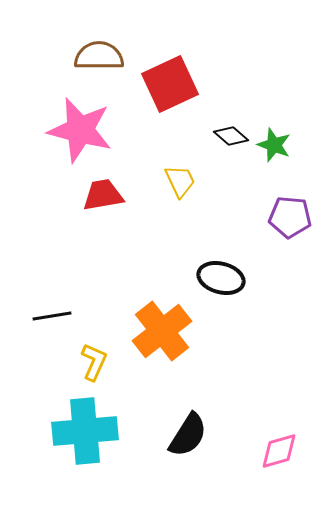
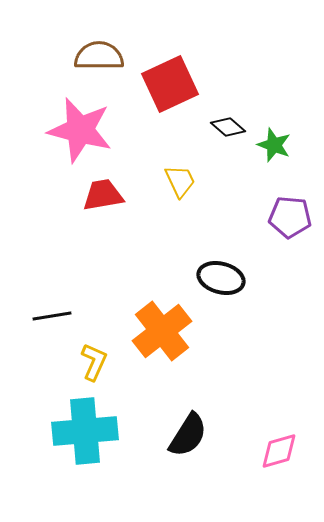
black diamond: moved 3 px left, 9 px up
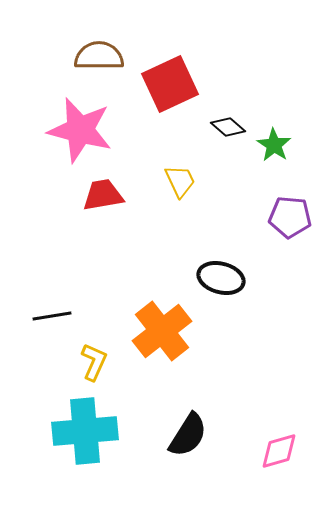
green star: rotated 12 degrees clockwise
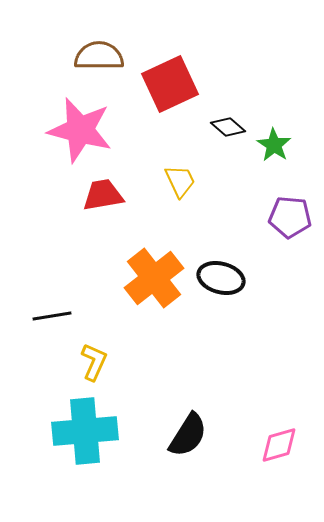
orange cross: moved 8 px left, 53 px up
pink diamond: moved 6 px up
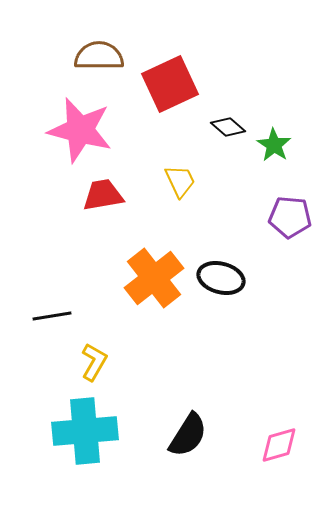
yellow L-shape: rotated 6 degrees clockwise
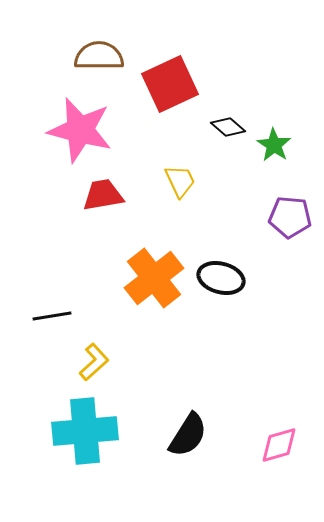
yellow L-shape: rotated 18 degrees clockwise
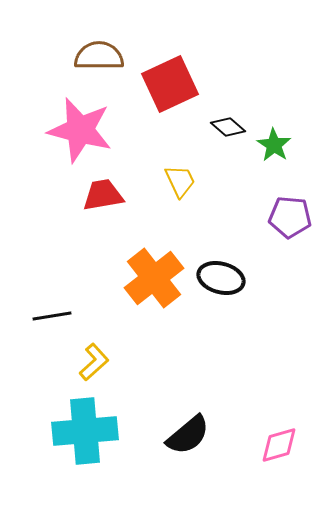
black semicircle: rotated 18 degrees clockwise
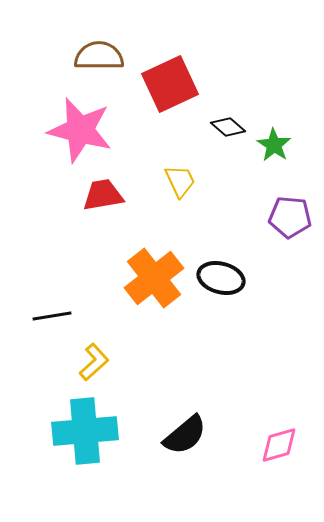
black semicircle: moved 3 px left
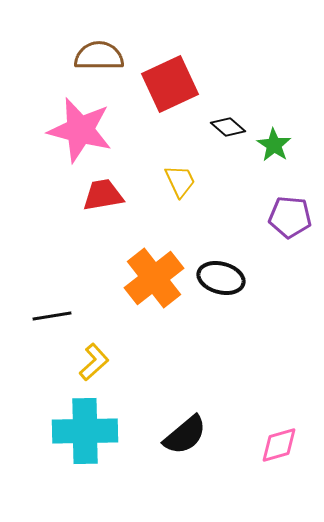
cyan cross: rotated 4 degrees clockwise
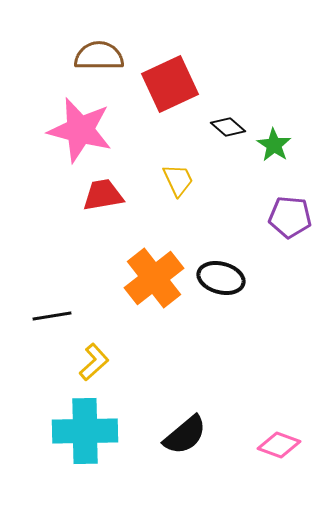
yellow trapezoid: moved 2 px left, 1 px up
pink diamond: rotated 36 degrees clockwise
